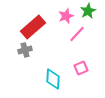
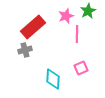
pink line: rotated 42 degrees counterclockwise
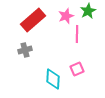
red rectangle: moved 7 px up
pink square: moved 4 px left, 1 px down
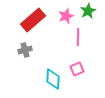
pink line: moved 1 px right, 3 px down
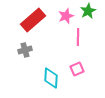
cyan diamond: moved 2 px left, 1 px up
